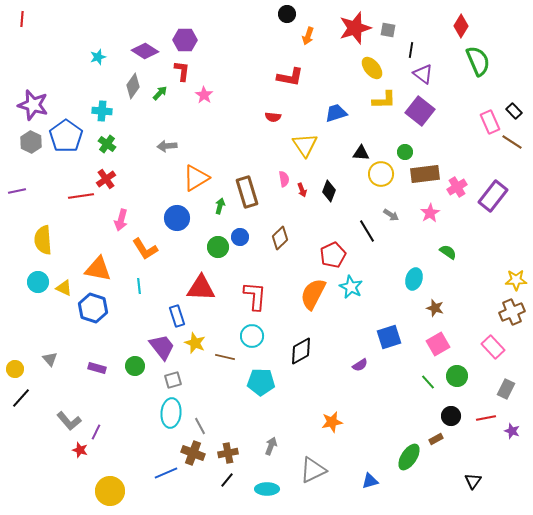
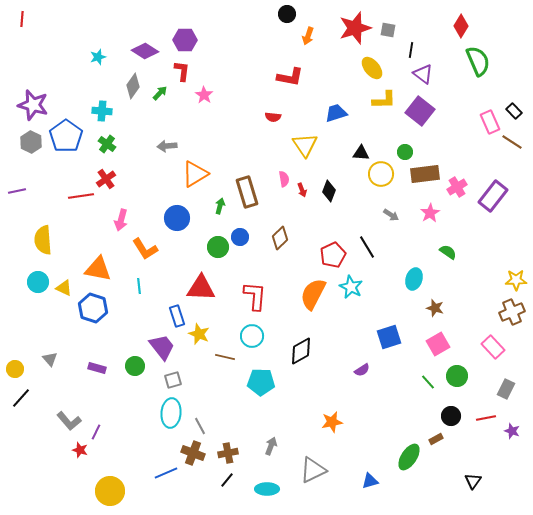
orange triangle at (196, 178): moved 1 px left, 4 px up
black line at (367, 231): moved 16 px down
yellow star at (195, 343): moved 4 px right, 9 px up
purple semicircle at (360, 365): moved 2 px right, 5 px down
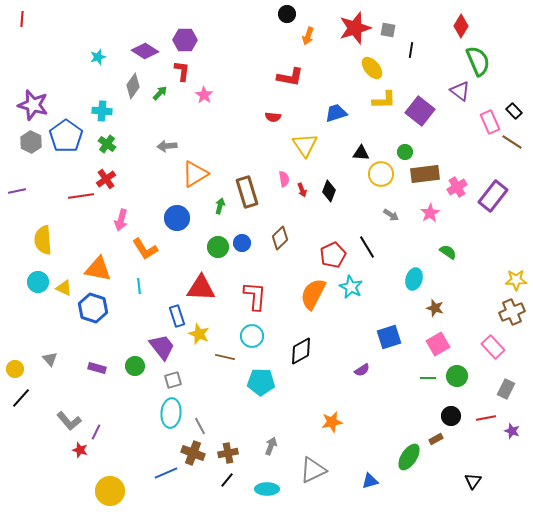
purple triangle at (423, 74): moved 37 px right, 17 px down
blue circle at (240, 237): moved 2 px right, 6 px down
green line at (428, 382): moved 4 px up; rotated 49 degrees counterclockwise
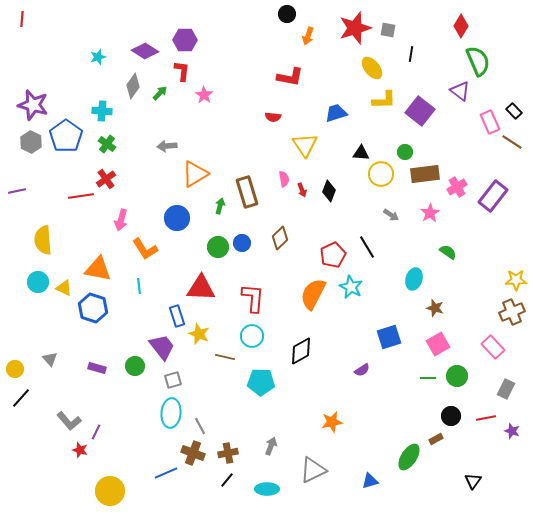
black line at (411, 50): moved 4 px down
red L-shape at (255, 296): moved 2 px left, 2 px down
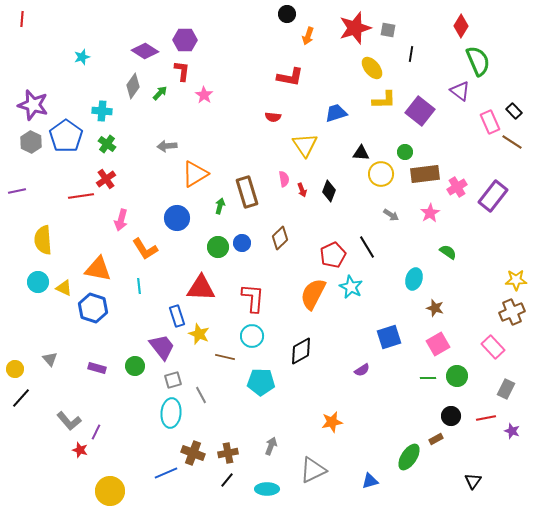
cyan star at (98, 57): moved 16 px left
gray line at (200, 426): moved 1 px right, 31 px up
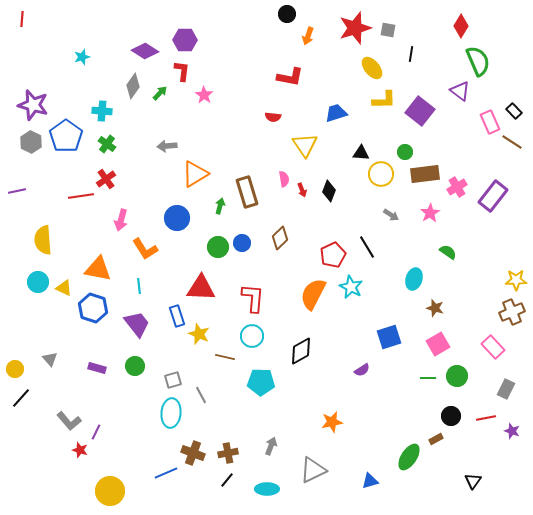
purple trapezoid at (162, 347): moved 25 px left, 23 px up
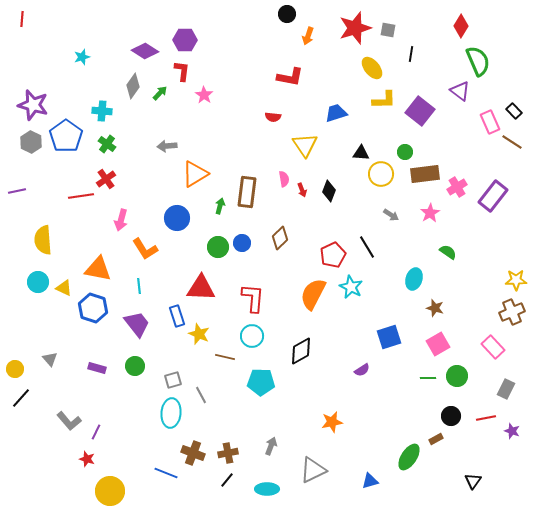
brown rectangle at (247, 192): rotated 24 degrees clockwise
red star at (80, 450): moved 7 px right, 9 px down
blue line at (166, 473): rotated 45 degrees clockwise
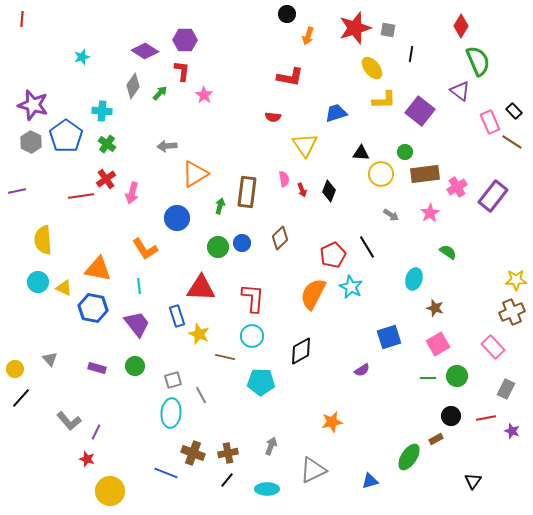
pink arrow at (121, 220): moved 11 px right, 27 px up
blue hexagon at (93, 308): rotated 8 degrees counterclockwise
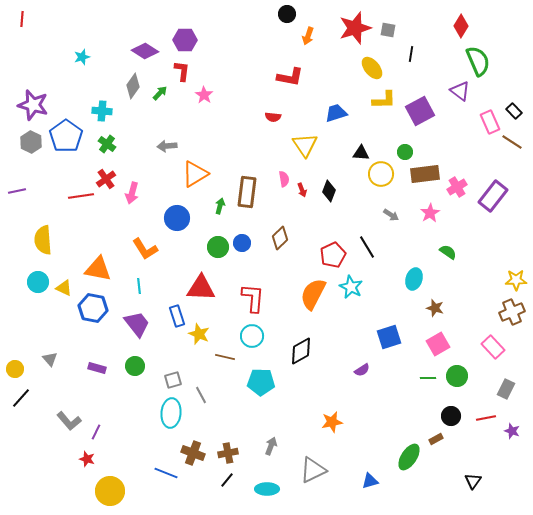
purple square at (420, 111): rotated 24 degrees clockwise
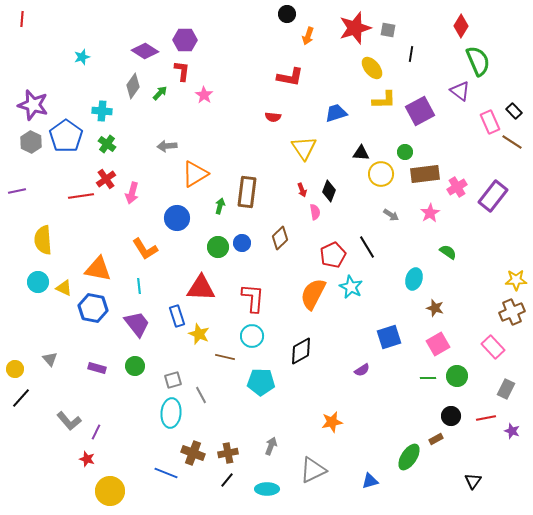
yellow triangle at (305, 145): moved 1 px left, 3 px down
pink semicircle at (284, 179): moved 31 px right, 33 px down
